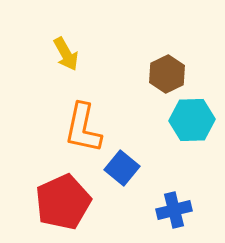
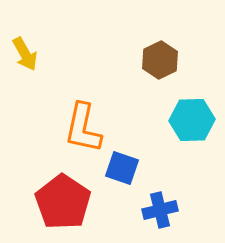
yellow arrow: moved 41 px left
brown hexagon: moved 7 px left, 14 px up
blue square: rotated 20 degrees counterclockwise
red pentagon: rotated 14 degrees counterclockwise
blue cross: moved 14 px left
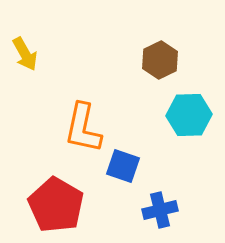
cyan hexagon: moved 3 px left, 5 px up
blue square: moved 1 px right, 2 px up
red pentagon: moved 7 px left, 3 px down; rotated 4 degrees counterclockwise
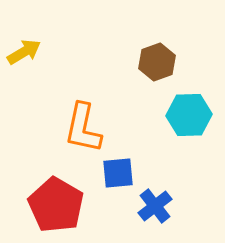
yellow arrow: moved 1 px left, 2 px up; rotated 92 degrees counterclockwise
brown hexagon: moved 3 px left, 2 px down; rotated 6 degrees clockwise
blue square: moved 5 px left, 7 px down; rotated 24 degrees counterclockwise
blue cross: moved 5 px left, 4 px up; rotated 24 degrees counterclockwise
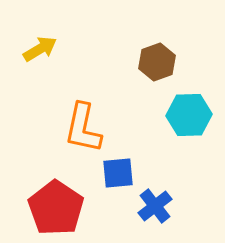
yellow arrow: moved 16 px right, 3 px up
red pentagon: moved 3 px down; rotated 4 degrees clockwise
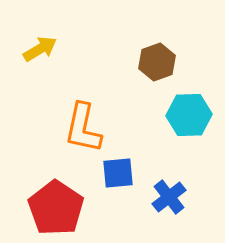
blue cross: moved 14 px right, 9 px up
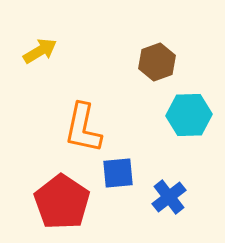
yellow arrow: moved 2 px down
red pentagon: moved 6 px right, 6 px up
